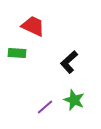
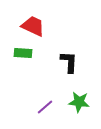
green rectangle: moved 6 px right
black L-shape: rotated 135 degrees clockwise
green star: moved 5 px right, 2 px down; rotated 15 degrees counterclockwise
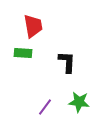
red trapezoid: rotated 55 degrees clockwise
black L-shape: moved 2 px left
purple line: rotated 12 degrees counterclockwise
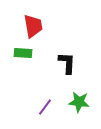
black L-shape: moved 1 px down
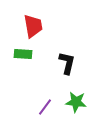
green rectangle: moved 1 px down
black L-shape: rotated 10 degrees clockwise
green star: moved 3 px left
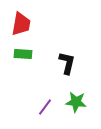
red trapezoid: moved 12 px left, 2 px up; rotated 20 degrees clockwise
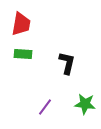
green star: moved 9 px right, 2 px down
